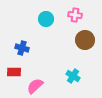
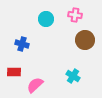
blue cross: moved 4 px up
pink semicircle: moved 1 px up
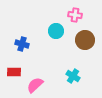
cyan circle: moved 10 px right, 12 px down
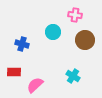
cyan circle: moved 3 px left, 1 px down
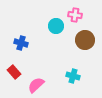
cyan circle: moved 3 px right, 6 px up
blue cross: moved 1 px left, 1 px up
red rectangle: rotated 48 degrees clockwise
cyan cross: rotated 16 degrees counterclockwise
pink semicircle: moved 1 px right
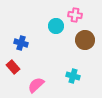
red rectangle: moved 1 px left, 5 px up
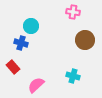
pink cross: moved 2 px left, 3 px up
cyan circle: moved 25 px left
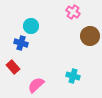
pink cross: rotated 24 degrees clockwise
brown circle: moved 5 px right, 4 px up
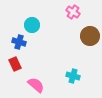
cyan circle: moved 1 px right, 1 px up
blue cross: moved 2 px left, 1 px up
red rectangle: moved 2 px right, 3 px up; rotated 16 degrees clockwise
pink semicircle: rotated 84 degrees clockwise
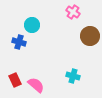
red rectangle: moved 16 px down
